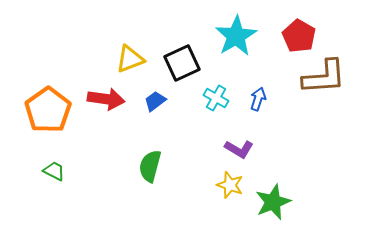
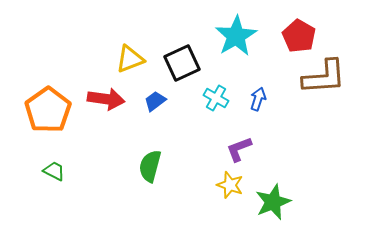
purple L-shape: rotated 128 degrees clockwise
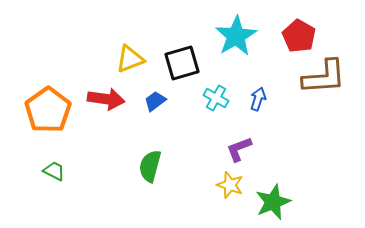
black square: rotated 9 degrees clockwise
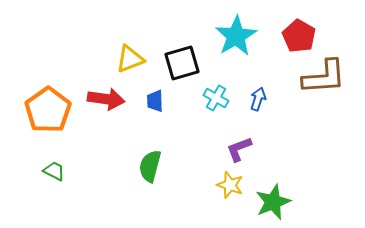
blue trapezoid: rotated 55 degrees counterclockwise
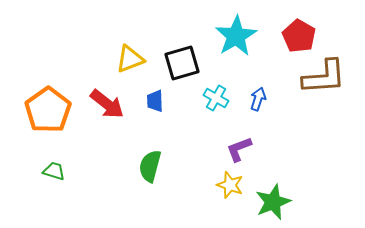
red arrow: moved 1 px right, 5 px down; rotated 30 degrees clockwise
green trapezoid: rotated 10 degrees counterclockwise
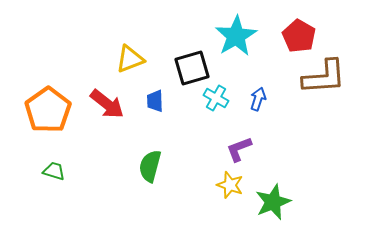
black square: moved 10 px right, 5 px down
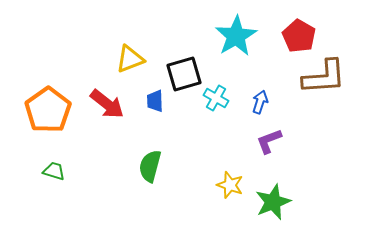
black square: moved 8 px left, 6 px down
blue arrow: moved 2 px right, 3 px down
purple L-shape: moved 30 px right, 8 px up
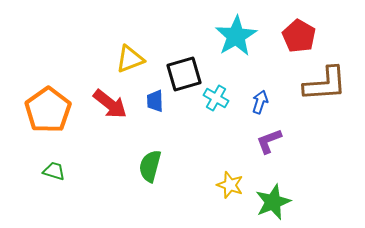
brown L-shape: moved 1 px right, 7 px down
red arrow: moved 3 px right
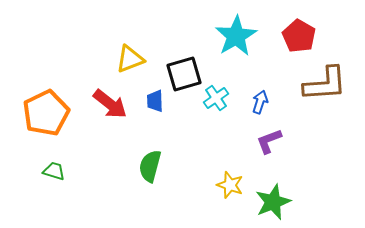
cyan cross: rotated 25 degrees clockwise
orange pentagon: moved 2 px left, 3 px down; rotated 9 degrees clockwise
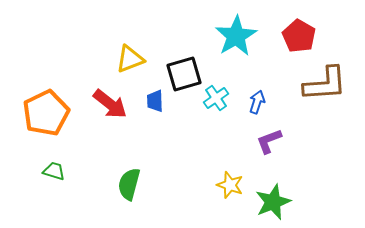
blue arrow: moved 3 px left
green semicircle: moved 21 px left, 18 px down
